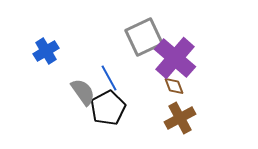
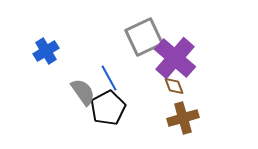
brown cross: moved 3 px right; rotated 12 degrees clockwise
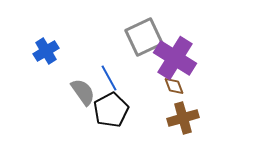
purple cross: rotated 9 degrees counterclockwise
black pentagon: moved 3 px right, 2 px down
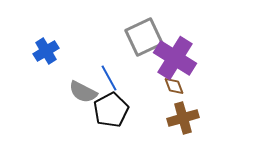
gray semicircle: rotated 152 degrees clockwise
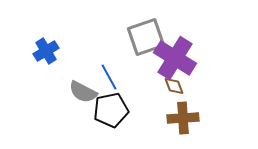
gray square: moved 2 px right; rotated 6 degrees clockwise
blue line: moved 1 px up
black pentagon: rotated 16 degrees clockwise
brown cross: rotated 12 degrees clockwise
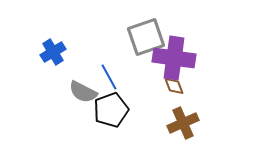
blue cross: moved 7 px right, 1 px down
purple cross: moved 1 px left; rotated 24 degrees counterclockwise
black pentagon: rotated 8 degrees counterclockwise
brown cross: moved 5 px down; rotated 20 degrees counterclockwise
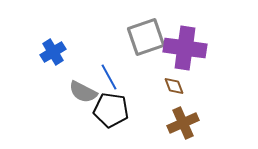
purple cross: moved 11 px right, 10 px up
black pentagon: rotated 28 degrees clockwise
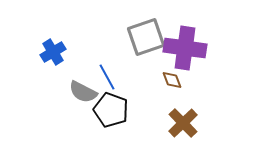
blue line: moved 2 px left
brown diamond: moved 2 px left, 6 px up
black pentagon: rotated 12 degrees clockwise
brown cross: rotated 20 degrees counterclockwise
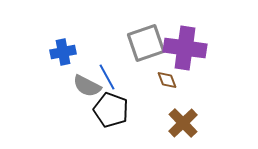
gray square: moved 6 px down
blue cross: moved 10 px right; rotated 20 degrees clockwise
brown diamond: moved 5 px left
gray semicircle: moved 4 px right, 6 px up
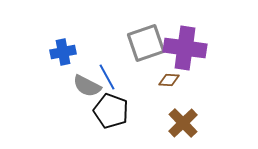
brown diamond: moved 2 px right; rotated 65 degrees counterclockwise
black pentagon: moved 1 px down
